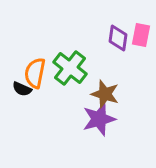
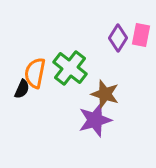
purple diamond: rotated 24 degrees clockwise
black semicircle: rotated 90 degrees counterclockwise
purple star: moved 4 px left, 1 px down
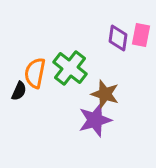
purple diamond: rotated 24 degrees counterclockwise
black semicircle: moved 3 px left, 2 px down
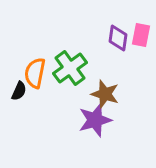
green cross: rotated 16 degrees clockwise
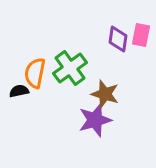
purple diamond: moved 1 px down
black semicircle: rotated 126 degrees counterclockwise
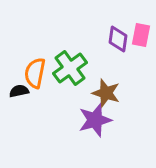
brown star: moved 1 px right, 1 px up
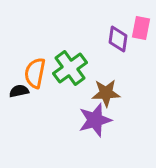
pink rectangle: moved 7 px up
brown star: rotated 20 degrees counterclockwise
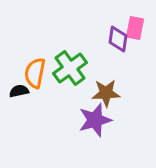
pink rectangle: moved 6 px left
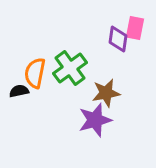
brown star: rotated 8 degrees counterclockwise
